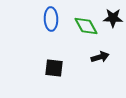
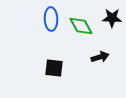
black star: moved 1 px left
green diamond: moved 5 px left
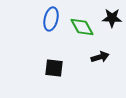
blue ellipse: rotated 15 degrees clockwise
green diamond: moved 1 px right, 1 px down
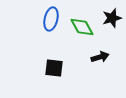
black star: rotated 18 degrees counterclockwise
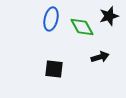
black star: moved 3 px left, 2 px up
black square: moved 1 px down
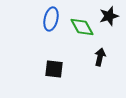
black arrow: rotated 60 degrees counterclockwise
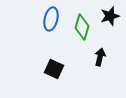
black star: moved 1 px right
green diamond: rotated 45 degrees clockwise
black square: rotated 18 degrees clockwise
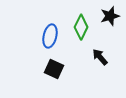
blue ellipse: moved 1 px left, 17 px down
green diamond: moved 1 px left; rotated 10 degrees clockwise
black arrow: rotated 54 degrees counterclockwise
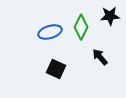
black star: rotated 12 degrees clockwise
blue ellipse: moved 4 px up; rotated 60 degrees clockwise
black square: moved 2 px right
